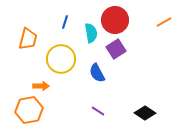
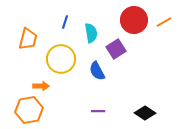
red circle: moved 19 px right
blue semicircle: moved 2 px up
purple line: rotated 32 degrees counterclockwise
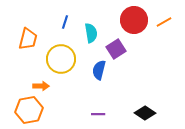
blue semicircle: moved 2 px right, 1 px up; rotated 42 degrees clockwise
purple line: moved 3 px down
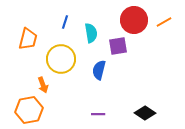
purple square: moved 2 px right, 3 px up; rotated 24 degrees clockwise
orange arrow: moved 2 px right, 1 px up; rotated 70 degrees clockwise
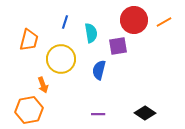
orange trapezoid: moved 1 px right, 1 px down
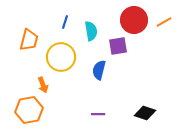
cyan semicircle: moved 2 px up
yellow circle: moved 2 px up
black diamond: rotated 15 degrees counterclockwise
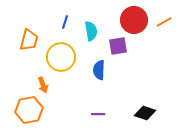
blue semicircle: rotated 12 degrees counterclockwise
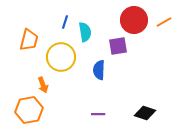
cyan semicircle: moved 6 px left, 1 px down
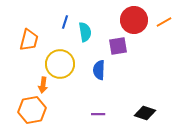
yellow circle: moved 1 px left, 7 px down
orange arrow: rotated 28 degrees clockwise
orange hexagon: moved 3 px right
